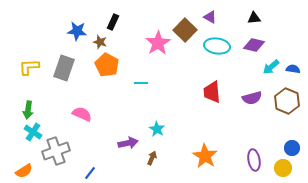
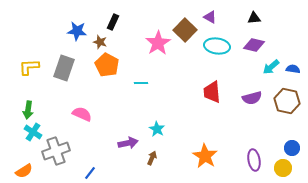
brown hexagon: rotated 10 degrees counterclockwise
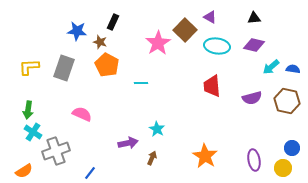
red trapezoid: moved 6 px up
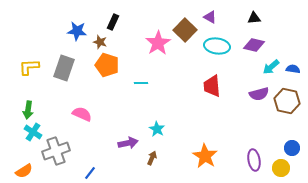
orange pentagon: rotated 10 degrees counterclockwise
purple semicircle: moved 7 px right, 4 px up
yellow circle: moved 2 px left
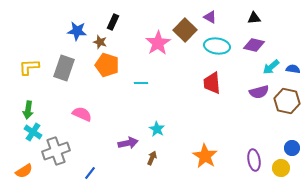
red trapezoid: moved 3 px up
purple semicircle: moved 2 px up
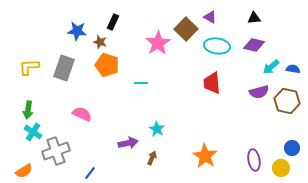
brown square: moved 1 px right, 1 px up
